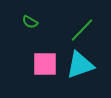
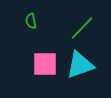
green semicircle: moved 1 px right, 1 px up; rotated 49 degrees clockwise
green line: moved 2 px up
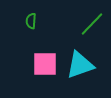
green semicircle: rotated 14 degrees clockwise
green line: moved 10 px right, 4 px up
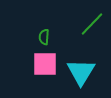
green semicircle: moved 13 px right, 16 px down
cyan triangle: moved 1 px right, 7 px down; rotated 40 degrees counterclockwise
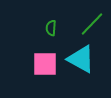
green semicircle: moved 7 px right, 9 px up
cyan triangle: moved 13 px up; rotated 32 degrees counterclockwise
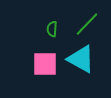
green line: moved 5 px left
green semicircle: moved 1 px right, 1 px down
